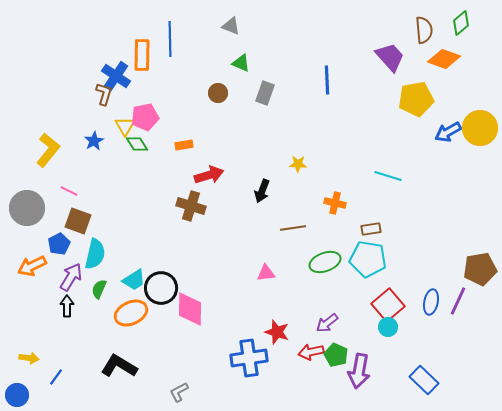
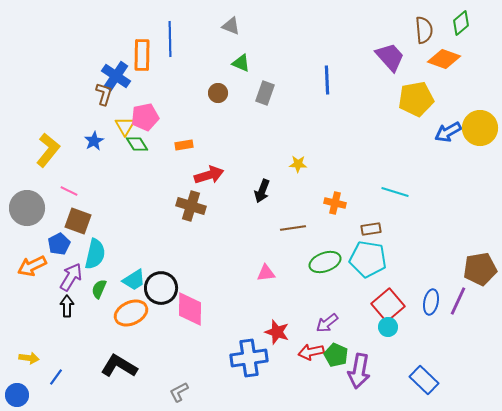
cyan line at (388, 176): moved 7 px right, 16 px down
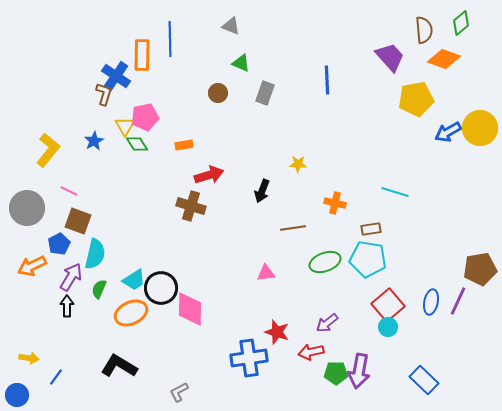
green pentagon at (336, 355): moved 18 px down; rotated 25 degrees counterclockwise
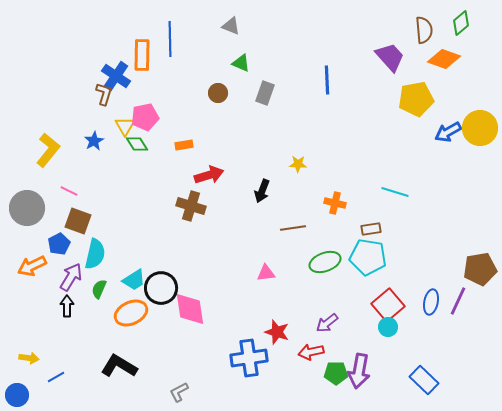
cyan pentagon at (368, 259): moved 2 px up
pink diamond at (190, 309): rotated 9 degrees counterclockwise
blue line at (56, 377): rotated 24 degrees clockwise
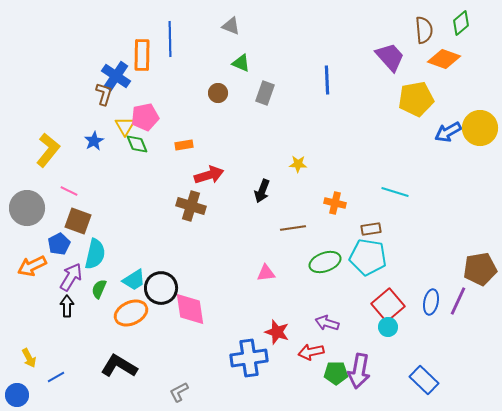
green diamond at (137, 144): rotated 10 degrees clockwise
purple arrow at (327, 323): rotated 55 degrees clockwise
yellow arrow at (29, 358): rotated 54 degrees clockwise
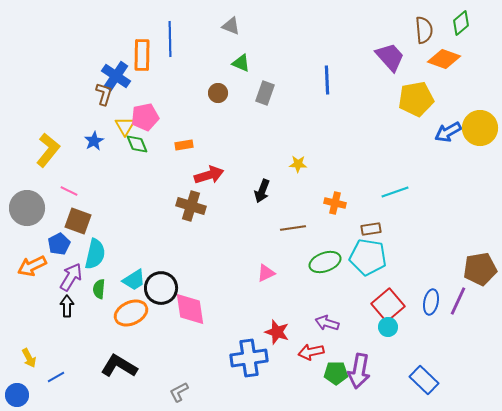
cyan line at (395, 192): rotated 36 degrees counterclockwise
pink triangle at (266, 273): rotated 18 degrees counterclockwise
green semicircle at (99, 289): rotated 18 degrees counterclockwise
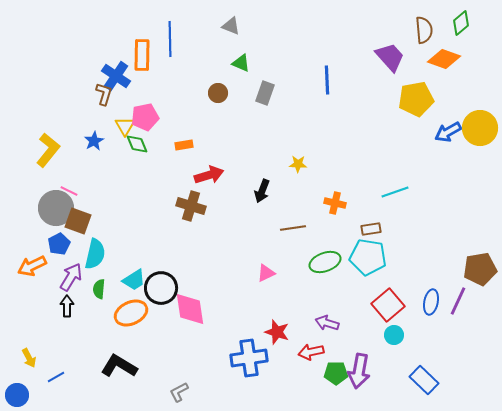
gray circle at (27, 208): moved 29 px right
cyan circle at (388, 327): moved 6 px right, 8 px down
